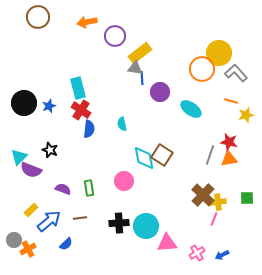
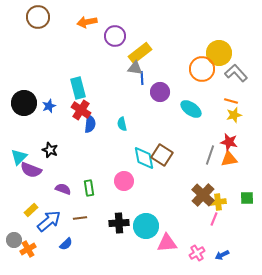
yellow star at (246, 115): moved 12 px left
blue semicircle at (89, 129): moved 1 px right, 5 px up
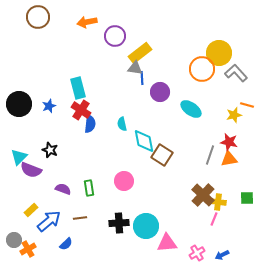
orange line at (231, 101): moved 16 px right, 4 px down
black circle at (24, 103): moved 5 px left, 1 px down
cyan diamond at (144, 158): moved 17 px up
yellow cross at (218, 202): rotated 14 degrees clockwise
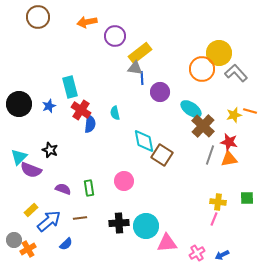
cyan rectangle at (78, 88): moved 8 px left, 1 px up
orange line at (247, 105): moved 3 px right, 6 px down
cyan semicircle at (122, 124): moved 7 px left, 11 px up
brown cross at (203, 195): moved 69 px up
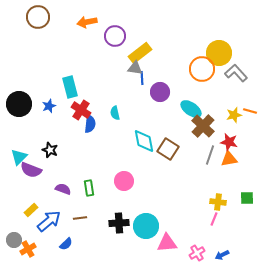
brown square at (162, 155): moved 6 px right, 6 px up
